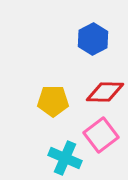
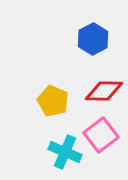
red diamond: moved 1 px left, 1 px up
yellow pentagon: rotated 24 degrees clockwise
cyan cross: moved 6 px up
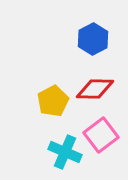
red diamond: moved 9 px left, 2 px up
yellow pentagon: rotated 20 degrees clockwise
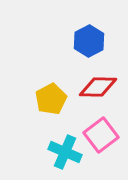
blue hexagon: moved 4 px left, 2 px down
red diamond: moved 3 px right, 2 px up
yellow pentagon: moved 2 px left, 2 px up
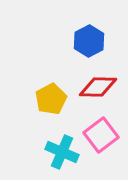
cyan cross: moved 3 px left
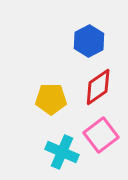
red diamond: rotated 36 degrees counterclockwise
yellow pentagon: rotated 28 degrees clockwise
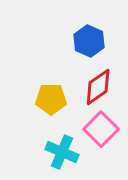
blue hexagon: rotated 8 degrees counterclockwise
pink square: moved 6 px up; rotated 8 degrees counterclockwise
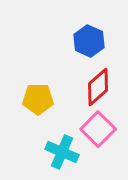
red diamond: rotated 6 degrees counterclockwise
yellow pentagon: moved 13 px left
pink square: moved 3 px left
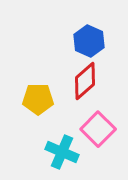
red diamond: moved 13 px left, 6 px up
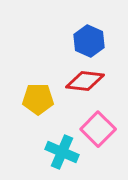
red diamond: rotated 48 degrees clockwise
